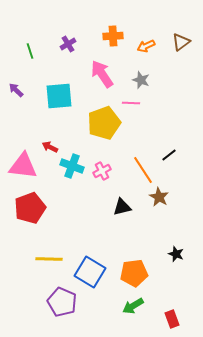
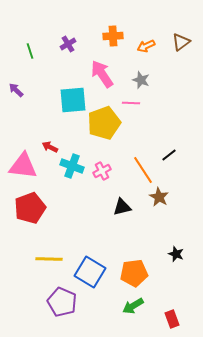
cyan square: moved 14 px right, 4 px down
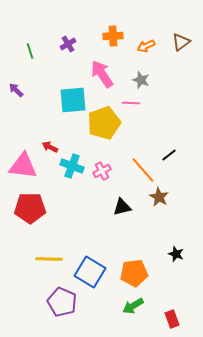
orange line: rotated 8 degrees counterclockwise
red pentagon: rotated 20 degrees clockwise
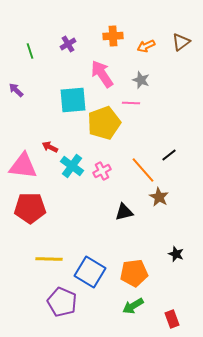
cyan cross: rotated 15 degrees clockwise
black triangle: moved 2 px right, 5 px down
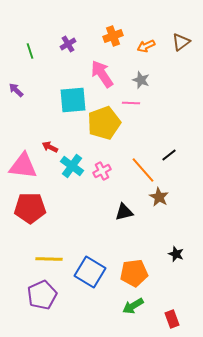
orange cross: rotated 18 degrees counterclockwise
purple pentagon: moved 20 px left, 7 px up; rotated 24 degrees clockwise
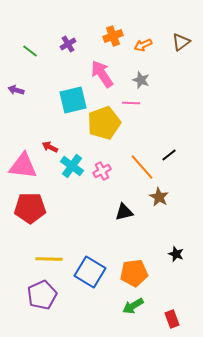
orange arrow: moved 3 px left, 1 px up
green line: rotated 35 degrees counterclockwise
purple arrow: rotated 28 degrees counterclockwise
cyan square: rotated 8 degrees counterclockwise
orange line: moved 1 px left, 3 px up
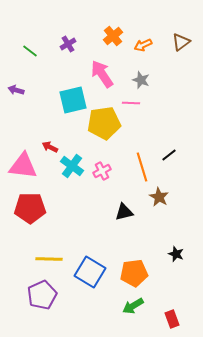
orange cross: rotated 18 degrees counterclockwise
yellow pentagon: rotated 12 degrees clockwise
orange line: rotated 24 degrees clockwise
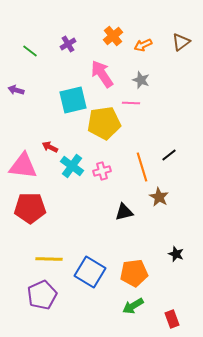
pink cross: rotated 12 degrees clockwise
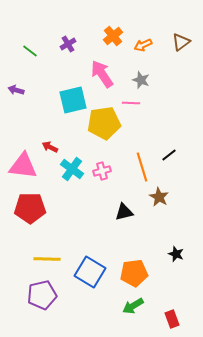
cyan cross: moved 3 px down
yellow line: moved 2 px left
purple pentagon: rotated 12 degrees clockwise
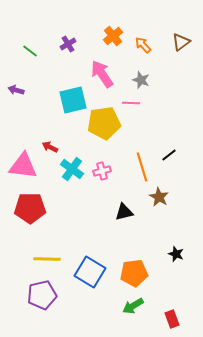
orange arrow: rotated 72 degrees clockwise
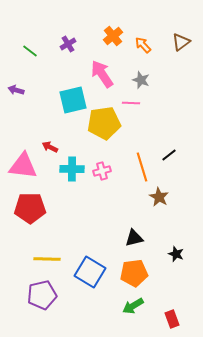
cyan cross: rotated 35 degrees counterclockwise
black triangle: moved 10 px right, 26 px down
